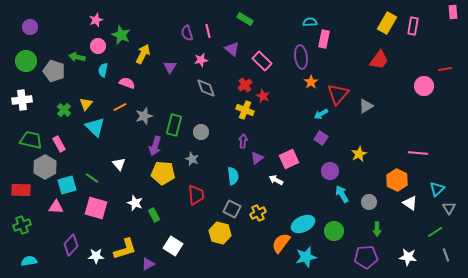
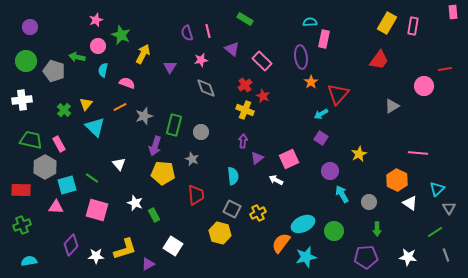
gray triangle at (366, 106): moved 26 px right
pink square at (96, 208): moved 1 px right, 2 px down
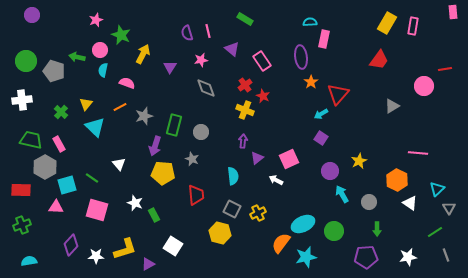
purple circle at (30, 27): moved 2 px right, 12 px up
pink circle at (98, 46): moved 2 px right, 4 px down
pink rectangle at (262, 61): rotated 12 degrees clockwise
green cross at (64, 110): moved 3 px left, 2 px down
yellow star at (359, 154): moved 7 px down
white star at (408, 257): rotated 18 degrees counterclockwise
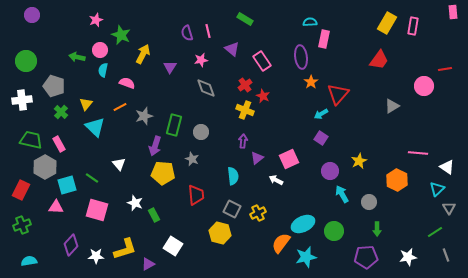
gray pentagon at (54, 71): moved 15 px down
red rectangle at (21, 190): rotated 66 degrees counterclockwise
white triangle at (410, 203): moved 37 px right, 36 px up
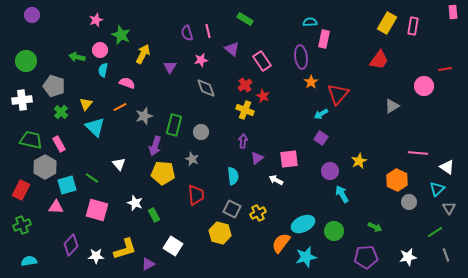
pink square at (289, 159): rotated 18 degrees clockwise
gray circle at (369, 202): moved 40 px right
green arrow at (377, 229): moved 2 px left, 2 px up; rotated 64 degrees counterclockwise
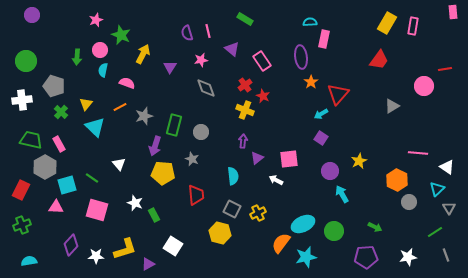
green arrow at (77, 57): rotated 98 degrees counterclockwise
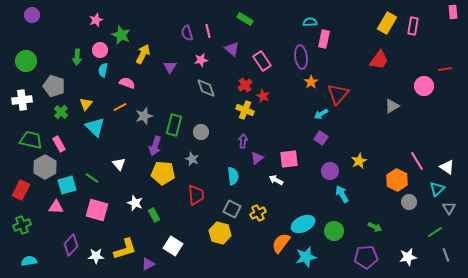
pink line at (418, 153): moved 1 px left, 8 px down; rotated 54 degrees clockwise
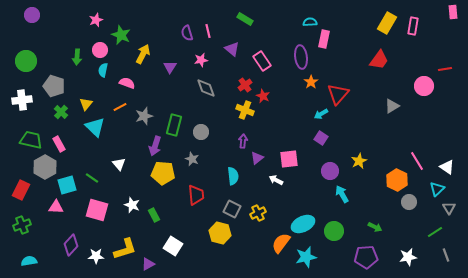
white star at (135, 203): moved 3 px left, 2 px down
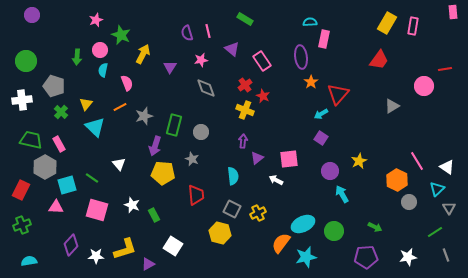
pink semicircle at (127, 83): rotated 49 degrees clockwise
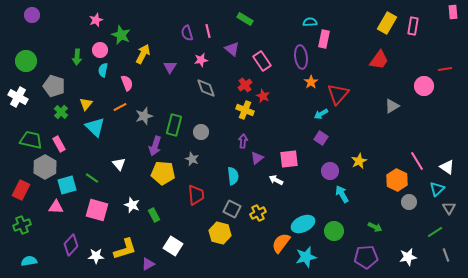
white cross at (22, 100): moved 4 px left, 3 px up; rotated 36 degrees clockwise
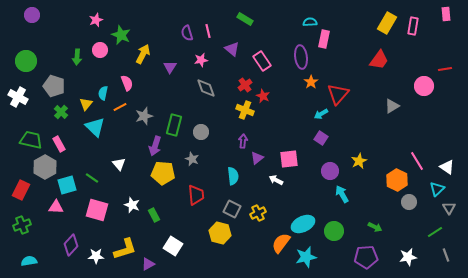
pink rectangle at (453, 12): moved 7 px left, 2 px down
cyan semicircle at (103, 70): moved 23 px down
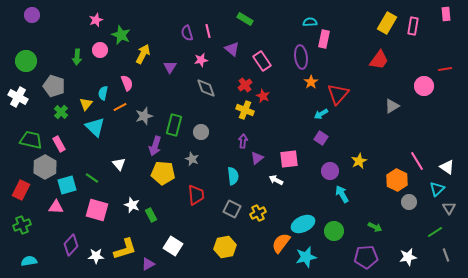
green rectangle at (154, 215): moved 3 px left
yellow hexagon at (220, 233): moved 5 px right, 14 px down; rotated 25 degrees counterclockwise
